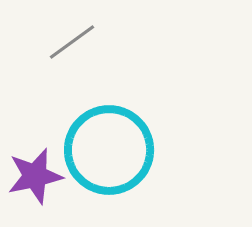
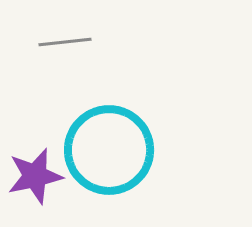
gray line: moved 7 px left; rotated 30 degrees clockwise
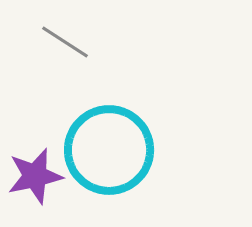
gray line: rotated 39 degrees clockwise
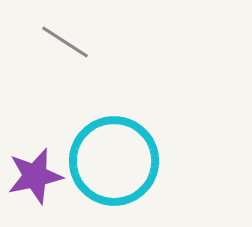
cyan circle: moved 5 px right, 11 px down
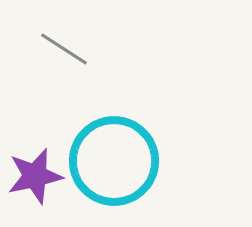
gray line: moved 1 px left, 7 px down
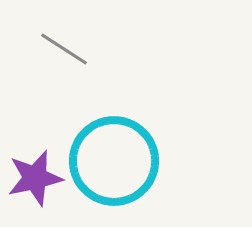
purple star: moved 2 px down
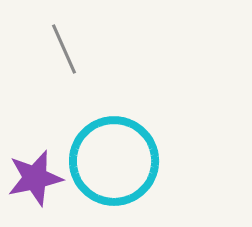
gray line: rotated 33 degrees clockwise
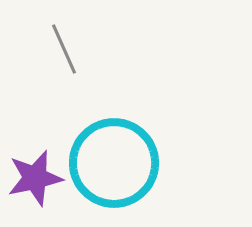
cyan circle: moved 2 px down
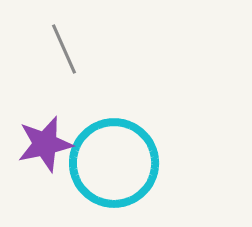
purple star: moved 10 px right, 34 px up
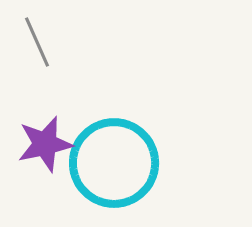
gray line: moved 27 px left, 7 px up
